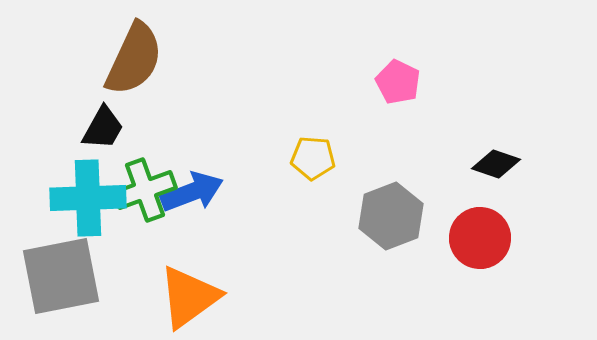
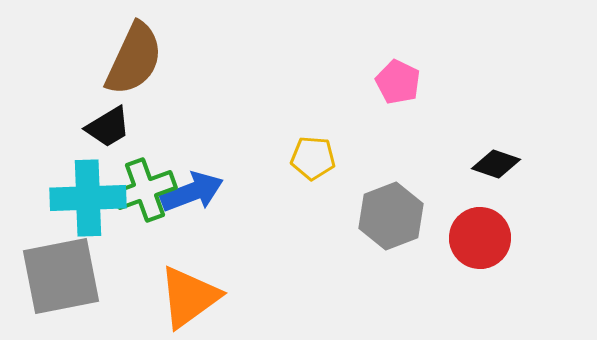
black trapezoid: moved 5 px right, 1 px up; rotated 30 degrees clockwise
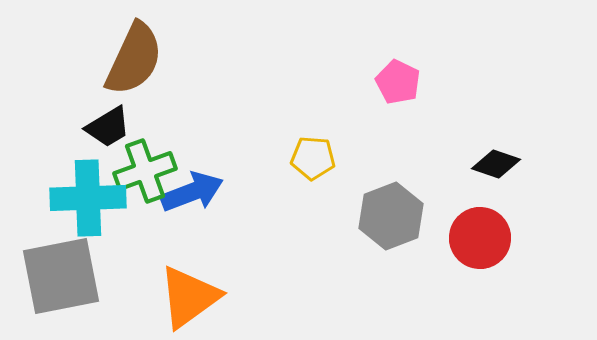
green cross: moved 19 px up
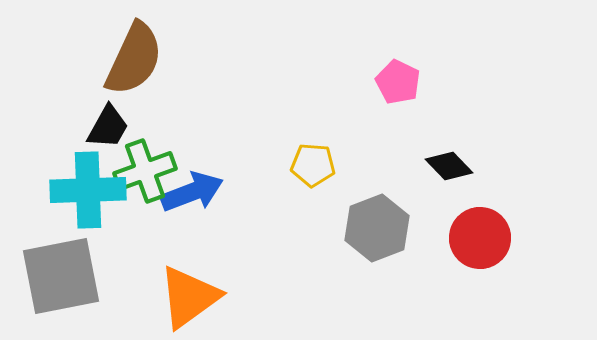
black trapezoid: rotated 30 degrees counterclockwise
yellow pentagon: moved 7 px down
black diamond: moved 47 px left, 2 px down; rotated 27 degrees clockwise
cyan cross: moved 8 px up
gray hexagon: moved 14 px left, 12 px down
